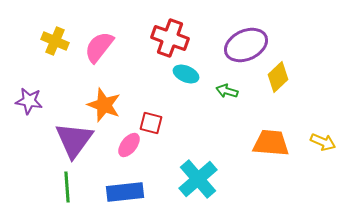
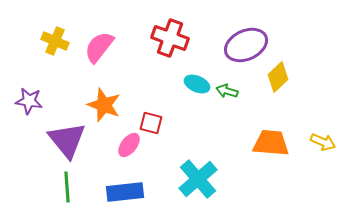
cyan ellipse: moved 11 px right, 10 px down
purple triangle: moved 7 px left; rotated 15 degrees counterclockwise
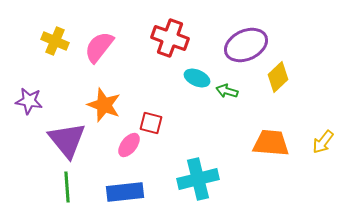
cyan ellipse: moved 6 px up
yellow arrow: rotated 105 degrees clockwise
cyan cross: rotated 27 degrees clockwise
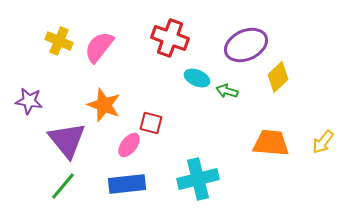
yellow cross: moved 4 px right
green line: moved 4 px left, 1 px up; rotated 44 degrees clockwise
blue rectangle: moved 2 px right, 8 px up
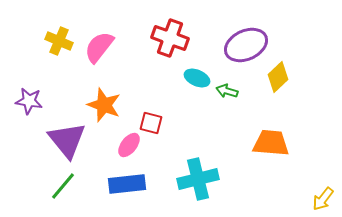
yellow arrow: moved 57 px down
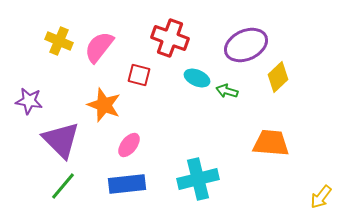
red square: moved 12 px left, 48 px up
purple triangle: moved 6 px left; rotated 6 degrees counterclockwise
yellow arrow: moved 2 px left, 2 px up
